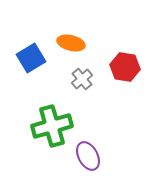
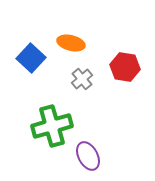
blue square: rotated 16 degrees counterclockwise
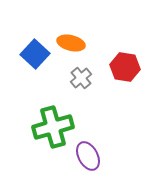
blue square: moved 4 px right, 4 px up
gray cross: moved 1 px left, 1 px up
green cross: moved 1 px right, 1 px down
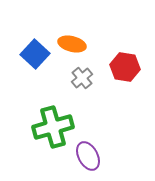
orange ellipse: moved 1 px right, 1 px down
gray cross: moved 1 px right
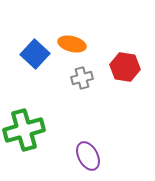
gray cross: rotated 25 degrees clockwise
green cross: moved 29 px left, 3 px down
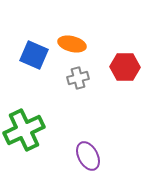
blue square: moved 1 px left, 1 px down; rotated 20 degrees counterclockwise
red hexagon: rotated 8 degrees counterclockwise
gray cross: moved 4 px left
green cross: rotated 9 degrees counterclockwise
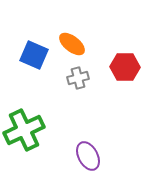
orange ellipse: rotated 24 degrees clockwise
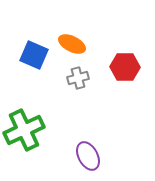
orange ellipse: rotated 12 degrees counterclockwise
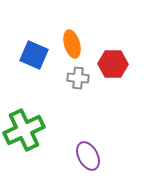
orange ellipse: rotated 48 degrees clockwise
red hexagon: moved 12 px left, 3 px up
gray cross: rotated 20 degrees clockwise
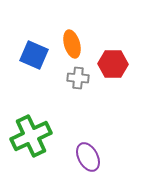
green cross: moved 7 px right, 6 px down
purple ellipse: moved 1 px down
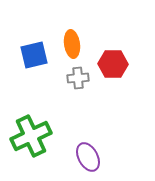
orange ellipse: rotated 8 degrees clockwise
blue square: rotated 36 degrees counterclockwise
gray cross: rotated 10 degrees counterclockwise
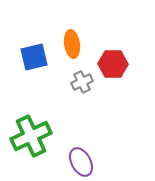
blue square: moved 2 px down
gray cross: moved 4 px right, 4 px down; rotated 20 degrees counterclockwise
purple ellipse: moved 7 px left, 5 px down
